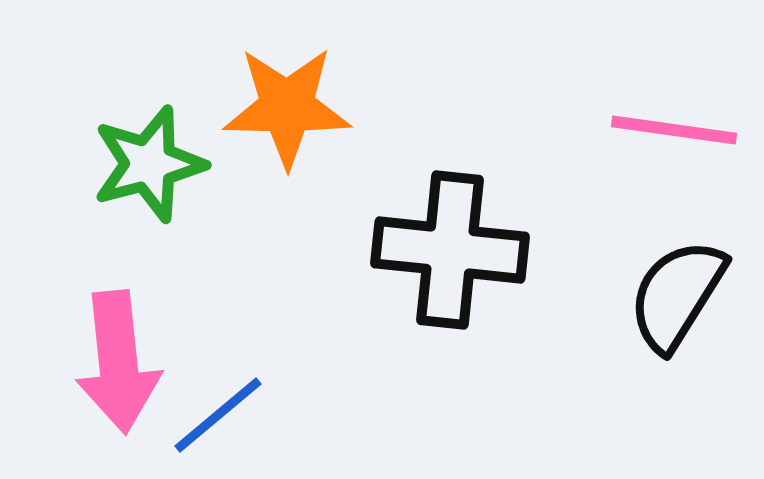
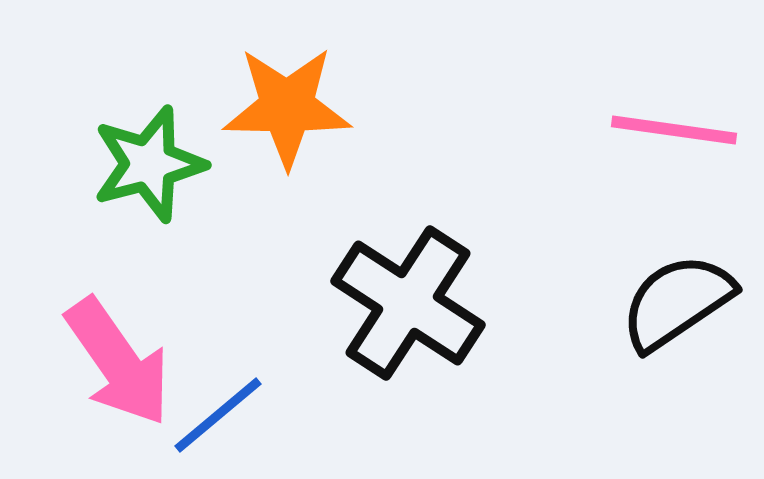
black cross: moved 42 px left, 53 px down; rotated 27 degrees clockwise
black semicircle: moved 7 px down; rotated 24 degrees clockwise
pink arrow: rotated 29 degrees counterclockwise
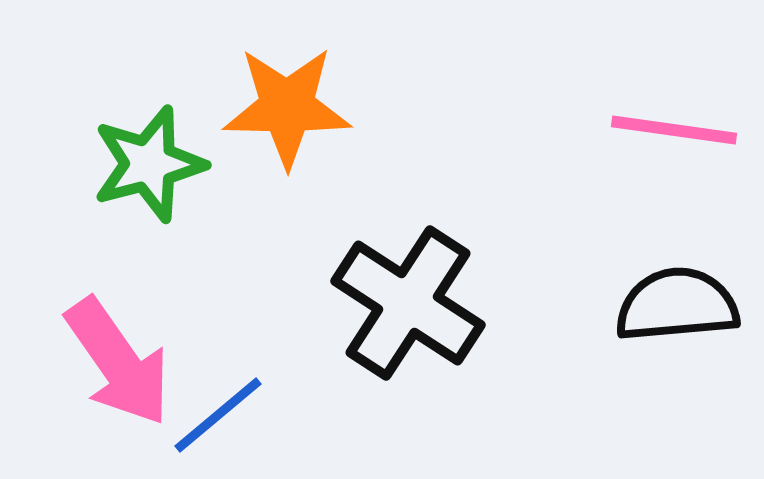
black semicircle: moved 3 px down; rotated 29 degrees clockwise
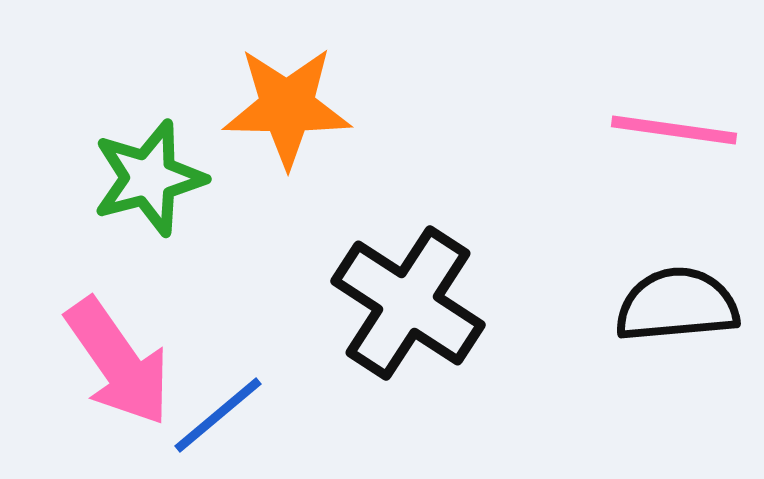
green star: moved 14 px down
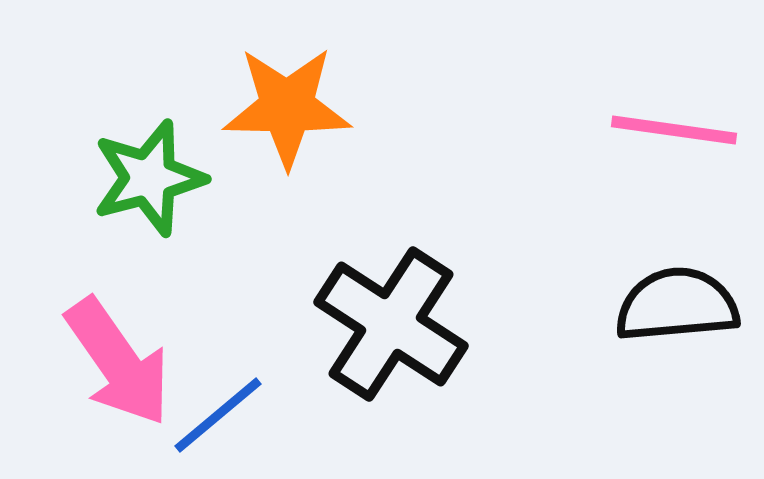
black cross: moved 17 px left, 21 px down
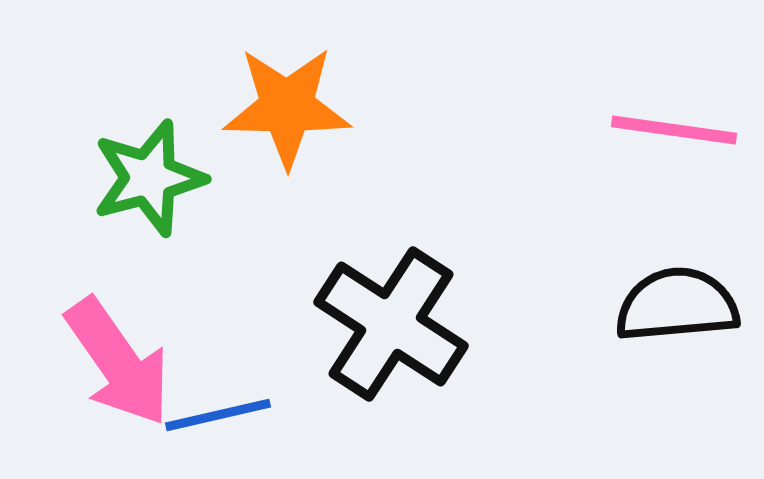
blue line: rotated 27 degrees clockwise
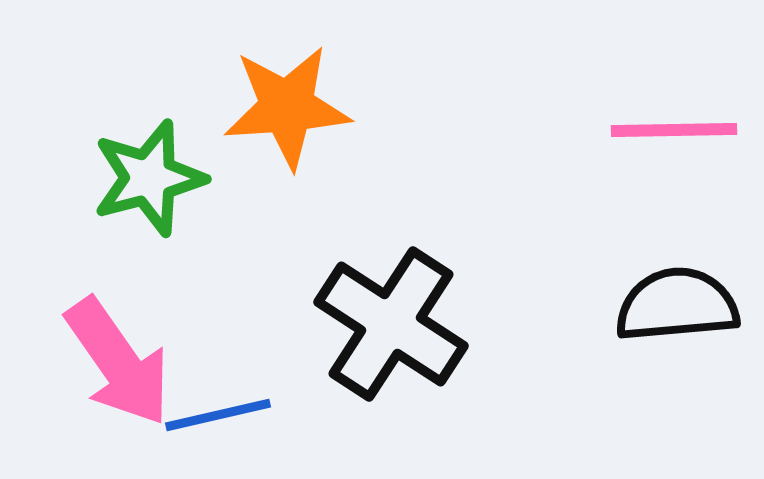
orange star: rotated 5 degrees counterclockwise
pink line: rotated 9 degrees counterclockwise
